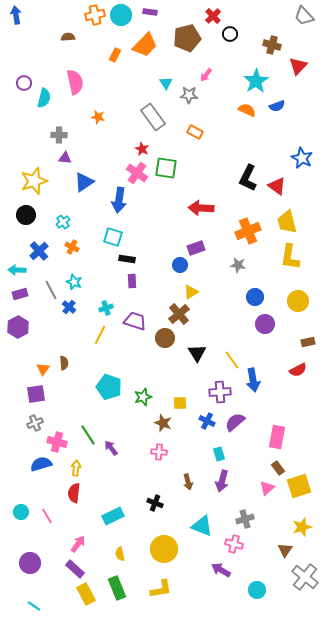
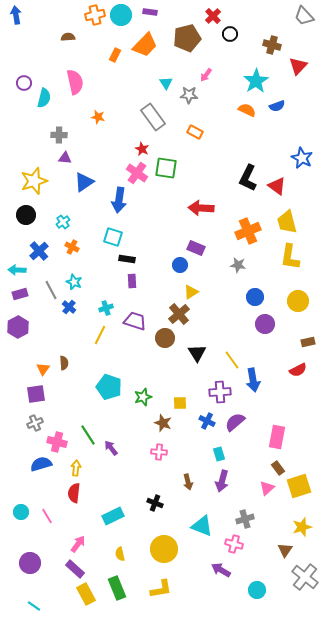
purple rectangle at (196, 248): rotated 42 degrees clockwise
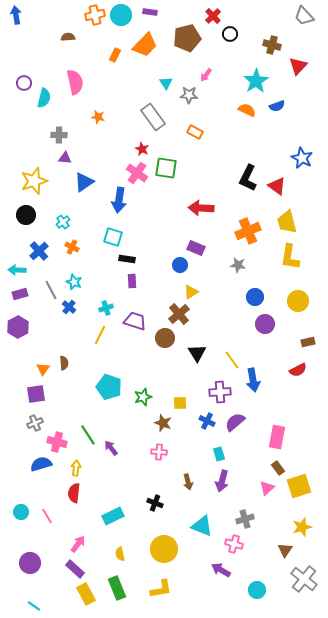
gray cross at (305, 577): moved 1 px left, 2 px down
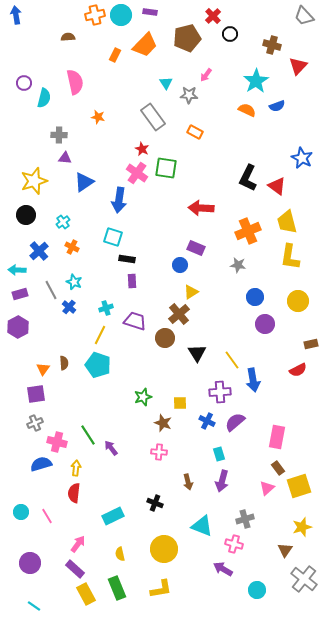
brown rectangle at (308, 342): moved 3 px right, 2 px down
cyan pentagon at (109, 387): moved 11 px left, 22 px up
purple arrow at (221, 570): moved 2 px right, 1 px up
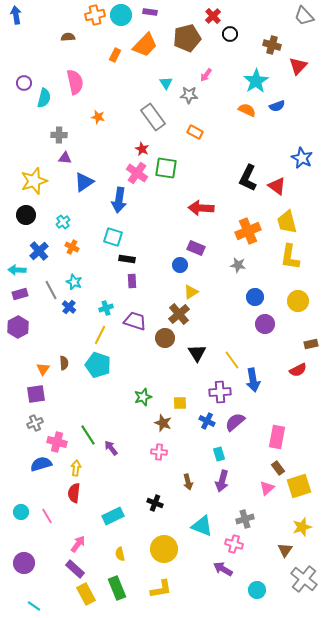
purple circle at (30, 563): moved 6 px left
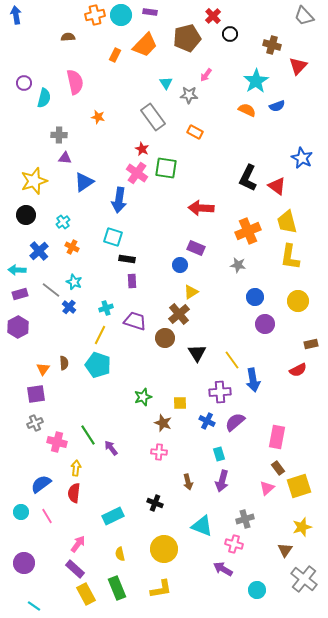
gray line at (51, 290): rotated 24 degrees counterclockwise
blue semicircle at (41, 464): moved 20 px down; rotated 20 degrees counterclockwise
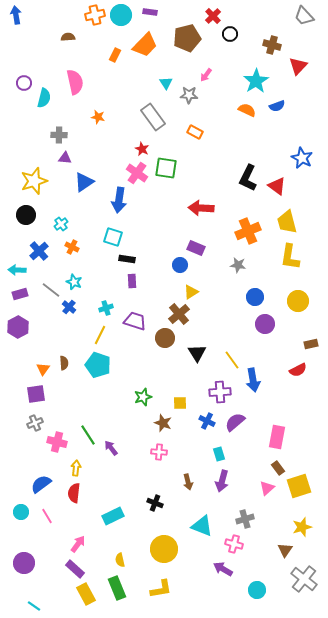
cyan cross at (63, 222): moved 2 px left, 2 px down
yellow semicircle at (120, 554): moved 6 px down
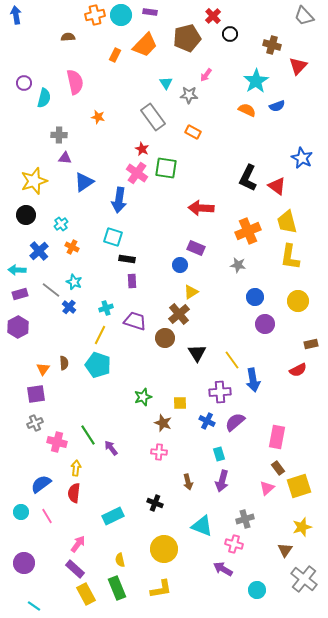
orange rectangle at (195, 132): moved 2 px left
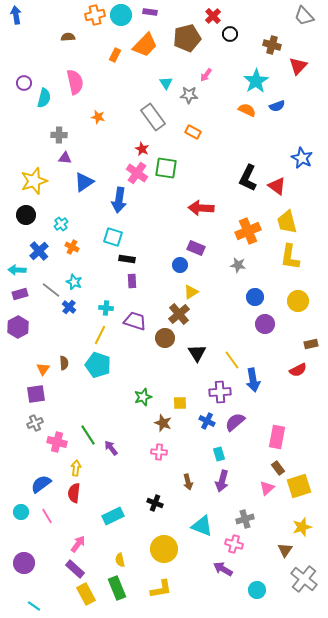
cyan cross at (106, 308): rotated 24 degrees clockwise
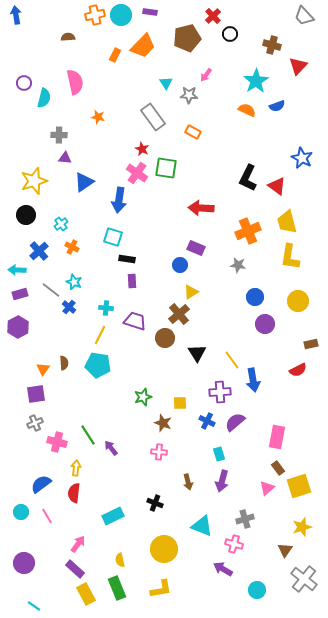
orange trapezoid at (145, 45): moved 2 px left, 1 px down
cyan pentagon at (98, 365): rotated 10 degrees counterclockwise
